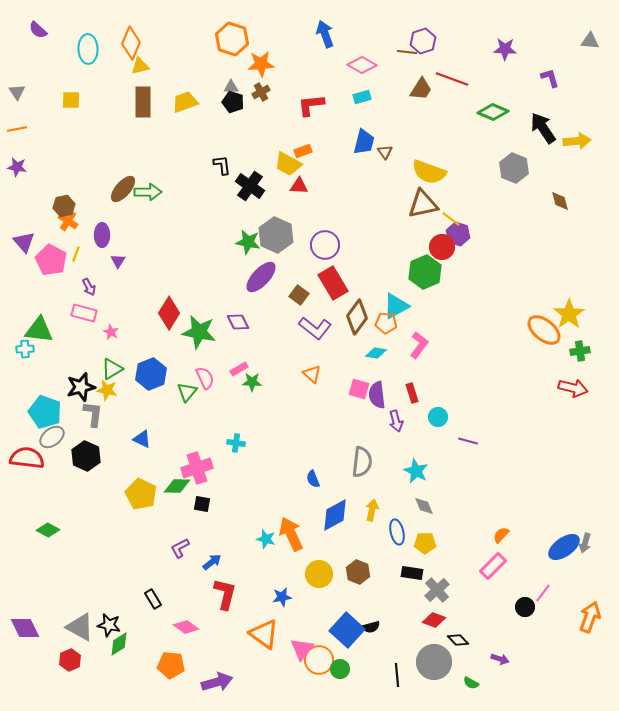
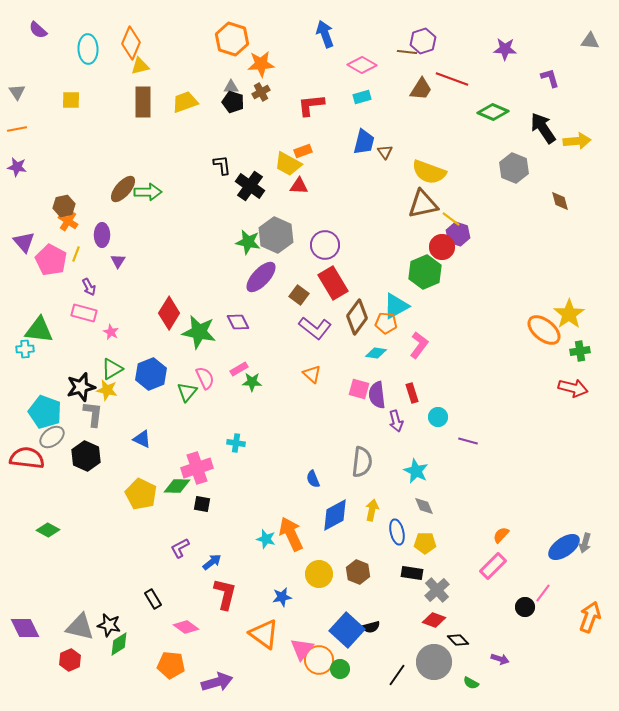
gray triangle at (80, 627): rotated 16 degrees counterclockwise
black line at (397, 675): rotated 40 degrees clockwise
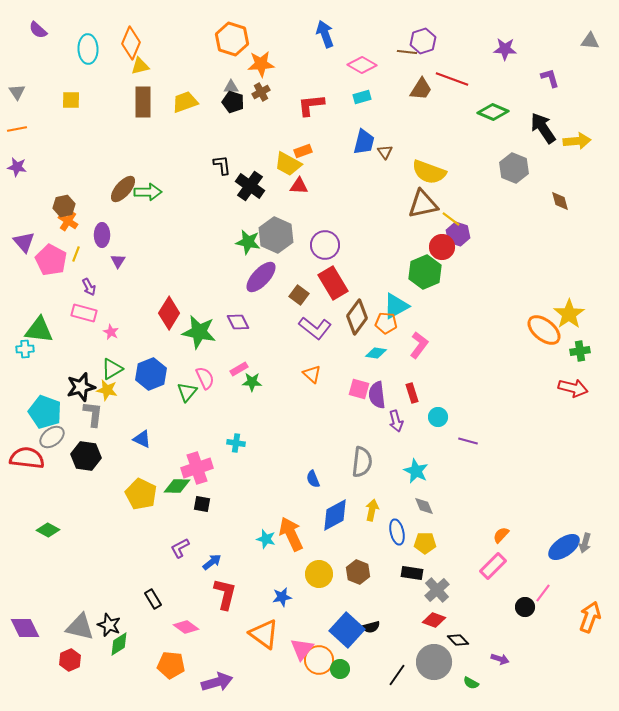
black hexagon at (86, 456): rotated 16 degrees counterclockwise
black star at (109, 625): rotated 10 degrees clockwise
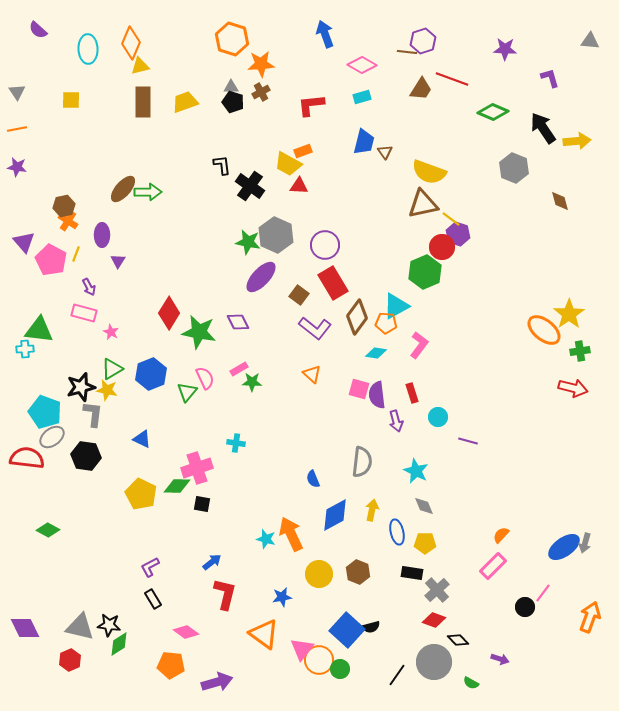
purple L-shape at (180, 548): moved 30 px left, 19 px down
black star at (109, 625): rotated 15 degrees counterclockwise
pink diamond at (186, 627): moved 5 px down
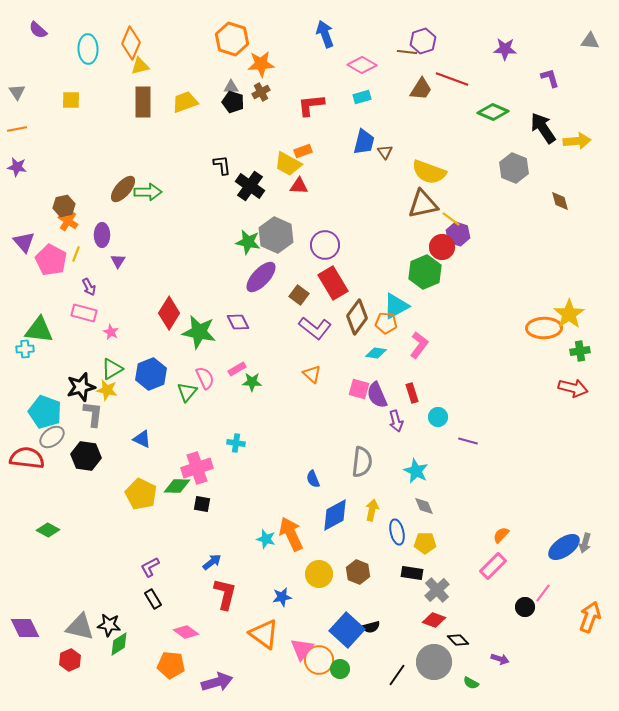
orange ellipse at (544, 330): moved 2 px up; rotated 40 degrees counterclockwise
pink rectangle at (239, 369): moved 2 px left
purple semicircle at (377, 395): rotated 16 degrees counterclockwise
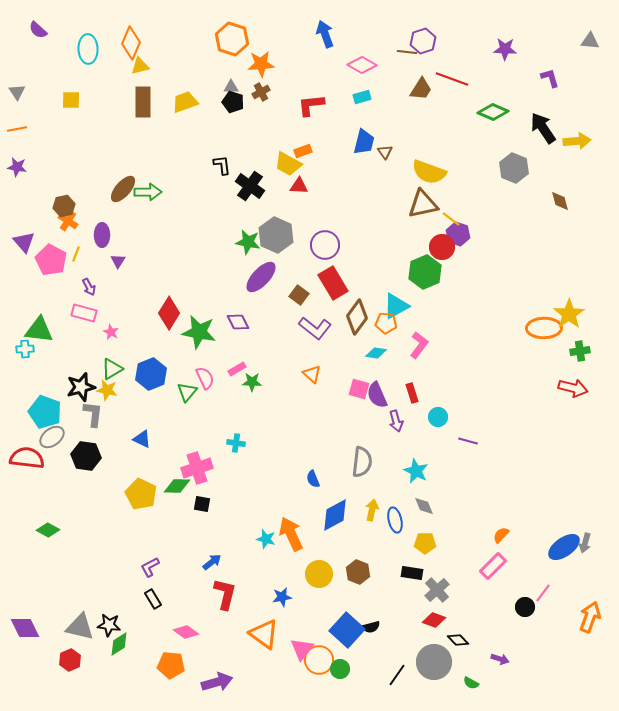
blue ellipse at (397, 532): moved 2 px left, 12 px up
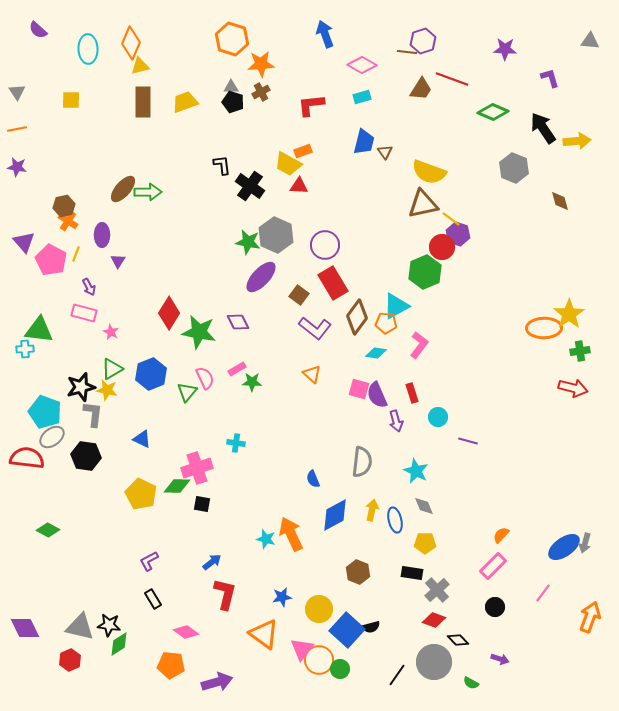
purple L-shape at (150, 567): moved 1 px left, 6 px up
yellow circle at (319, 574): moved 35 px down
black circle at (525, 607): moved 30 px left
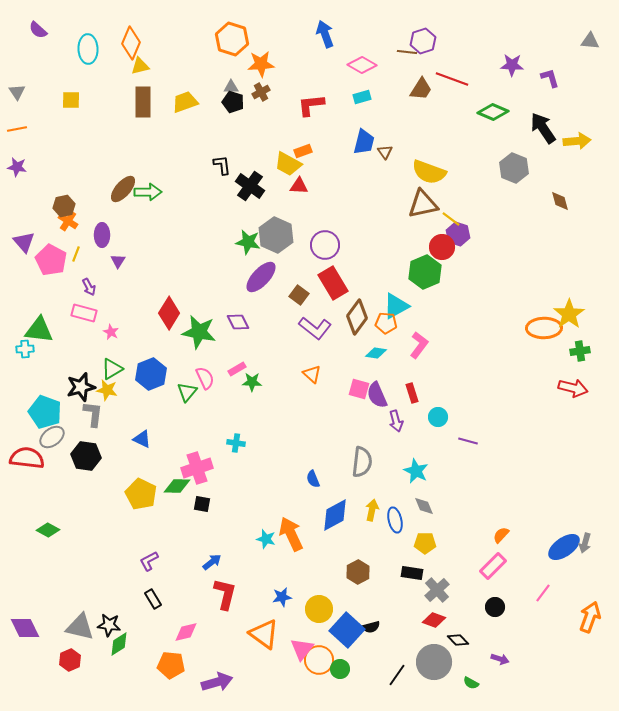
purple star at (505, 49): moved 7 px right, 16 px down
brown hexagon at (358, 572): rotated 10 degrees clockwise
pink diamond at (186, 632): rotated 50 degrees counterclockwise
